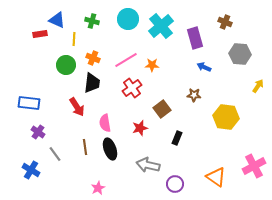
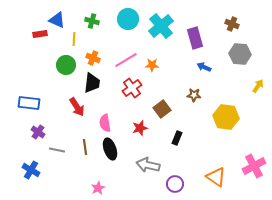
brown cross: moved 7 px right, 2 px down
gray line: moved 2 px right, 4 px up; rotated 42 degrees counterclockwise
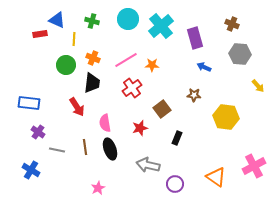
yellow arrow: rotated 104 degrees clockwise
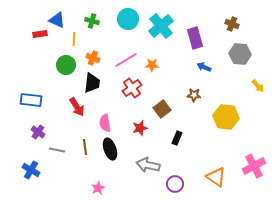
blue rectangle: moved 2 px right, 3 px up
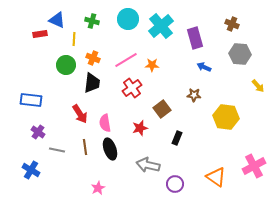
red arrow: moved 3 px right, 7 px down
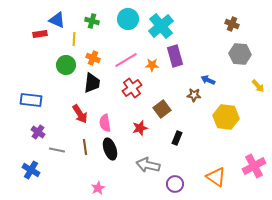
purple rectangle: moved 20 px left, 18 px down
blue arrow: moved 4 px right, 13 px down
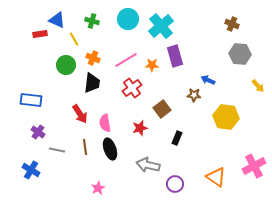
yellow line: rotated 32 degrees counterclockwise
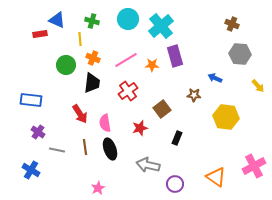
yellow line: moved 6 px right; rotated 24 degrees clockwise
blue arrow: moved 7 px right, 2 px up
red cross: moved 4 px left, 3 px down
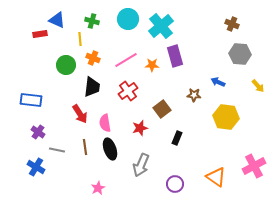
blue arrow: moved 3 px right, 4 px down
black trapezoid: moved 4 px down
gray arrow: moved 7 px left; rotated 80 degrees counterclockwise
blue cross: moved 5 px right, 3 px up
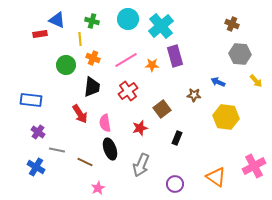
yellow arrow: moved 2 px left, 5 px up
brown line: moved 15 px down; rotated 56 degrees counterclockwise
